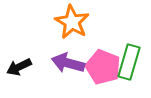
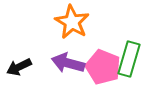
green rectangle: moved 3 px up
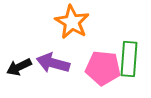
green rectangle: rotated 12 degrees counterclockwise
purple arrow: moved 15 px left
pink pentagon: moved 1 px down; rotated 16 degrees counterclockwise
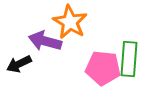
orange star: moved 2 px left
purple arrow: moved 8 px left, 22 px up
black arrow: moved 3 px up
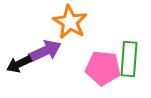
purple arrow: moved 10 px down; rotated 140 degrees clockwise
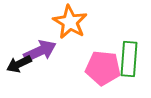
purple arrow: moved 5 px left
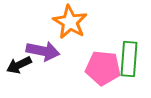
purple arrow: moved 3 px right; rotated 36 degrees clockwise
black arrow: moved 1 px down
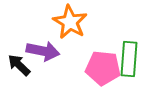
black arrow: rotated 70 degrees clockwise
